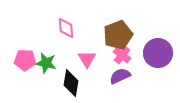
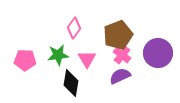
pink diamond: moved 8 px right; rotated 40 degrees clockwise
green star: moved 12 px right, 8 px up; rotated 20 degrees counterclockwise
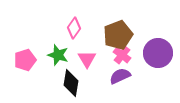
green star: rotated 25 degrees clockwise
pink pentagon: rotated 20 degrees counterclockwise
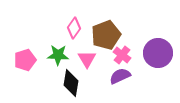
brown pentagon: moved 12 px left
green star: rotated 15 degrees counterclockwise
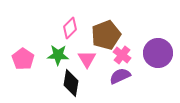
pink diamond: moved 4 px left; rotated 10 degrees clockwise
pink pentagon: moved 2 px left, 1 px up; rotated 20 degrees counterclockwise
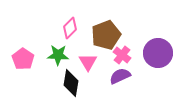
pink triangle: moved 1 px right, 3 px down
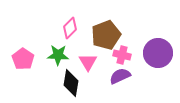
pink cross: rotated 24 degrees counterclockwise
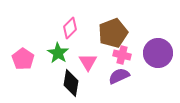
brown pentagon: moved 7 px right, 2 px up
green star: moved 2 px up; rotated 30 degrees clockwise
purple semicircle: moved 1 px left
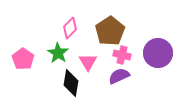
brown pentagon: moved 3 px left, 2 px up; rotated 12 degrees counterclockwise
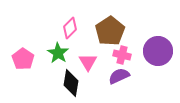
purple circle: moved 2 px up
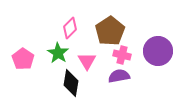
pink triangle: moved 1 px left, 1 px up
purple semicircle: rotated 15 degrees clockwise
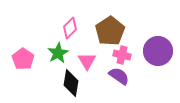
green star: rotated 10 degrees clockwise
purple semicircle: rotated 45 degrees clockwise
